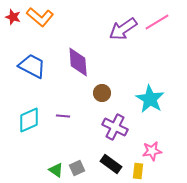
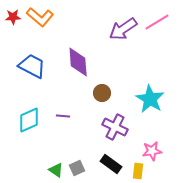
red star: rotated 21 degrees counterclockwise
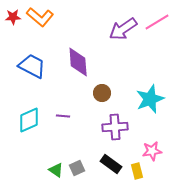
cyan star: rotated 20 degrees clockwise
purple cross: rotated 30 degrees counterclockwise
yellow rectangle: moved 1 px left; rotated 21 degrees counterclockwise
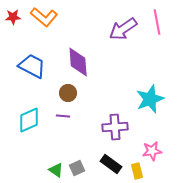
orange L-shape: moved 4 px right
pink line: rotated 70 degrees counterclockwise
brown circle: moved 34 px left
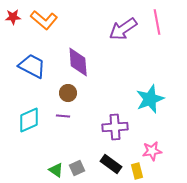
orange L-shape: moved 3 px down
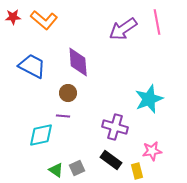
cyan star: moved 1 px left
cyan diamond: moved 12 px right, 15 px down; rotated 12 degrees clockwise
purple cross: rotated 20 degrees clockwise
black rectangle: moved 4 px up
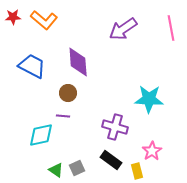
pink line: moved 14 px right, 6 px down
cyan star: rotated 24 degrees clockwise
pink star: rotated 24 degrees counterclockwise
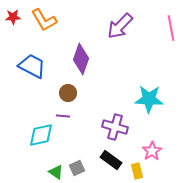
orange L-shape: rotated 20 degrees clockwise
purple arrow: moved 3 px left, 3 px up; rotated 12 degrees counterclockwise
purple diamond: moved 3 px right, 3 px up; rotated 24 degrees clockwise
green triangle: moved 2 px down
